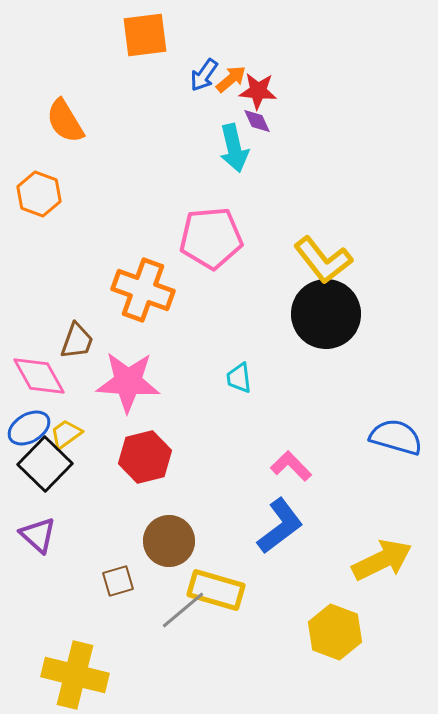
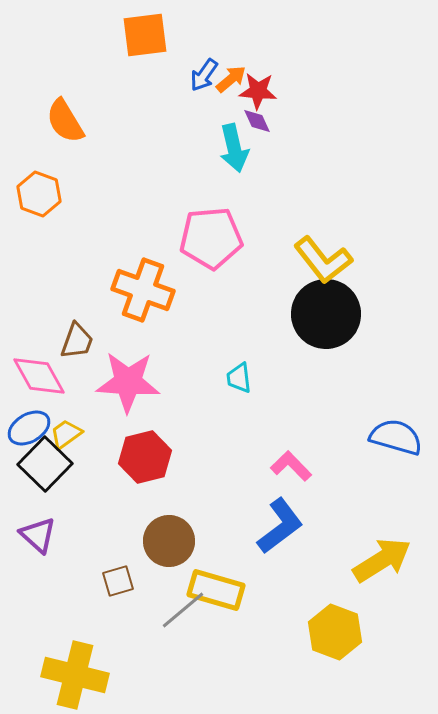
yellow arrow: rotated 6 degrees counterclockwise
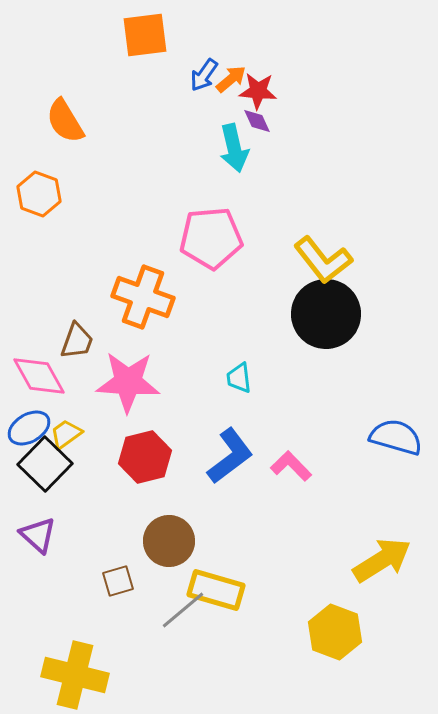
orange cross: moved 7 px down
blue L-shape: moved 50 px left, 70 px up
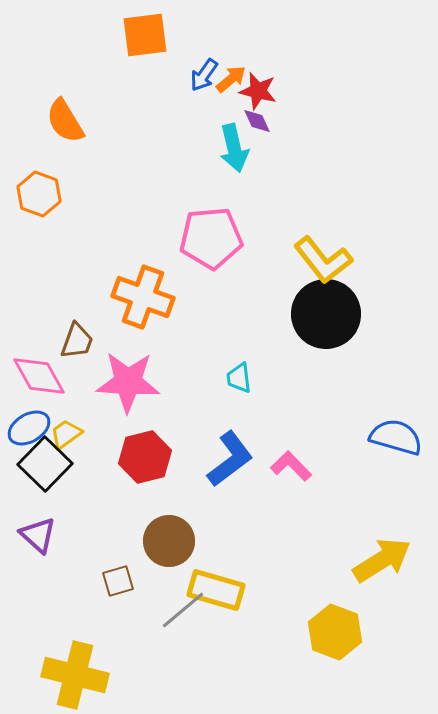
red star: rotated 9 degrees clockwise
blue L-shape: moved 3 px down
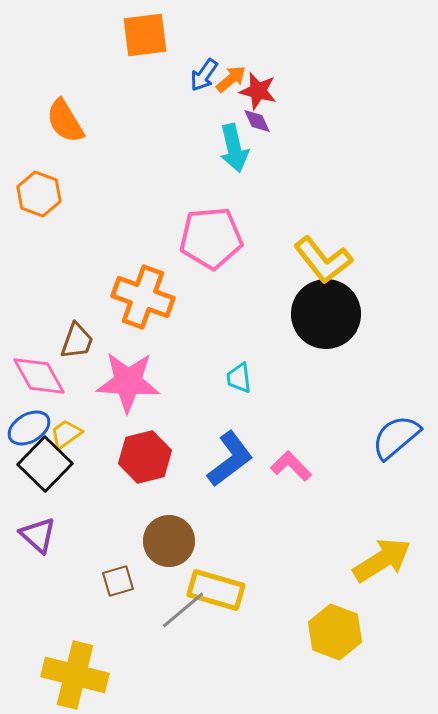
blue semicircle: rotated 56 degrees counterclockwise
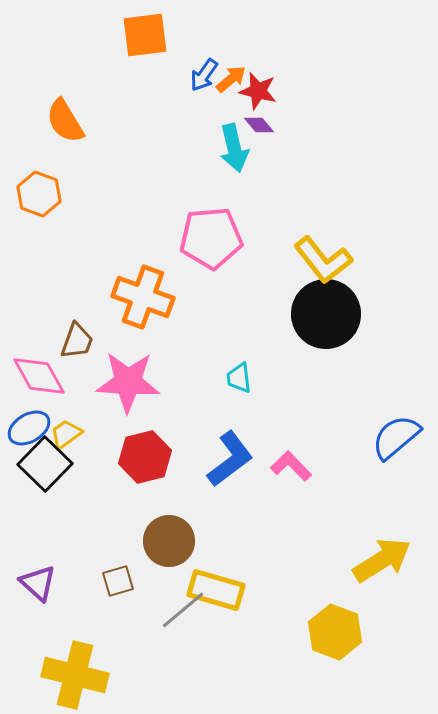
purple diamond: moved 2 px right, 4 px down; rotated 16 degrees counterclockwise
purple triangle: moved 48 px down
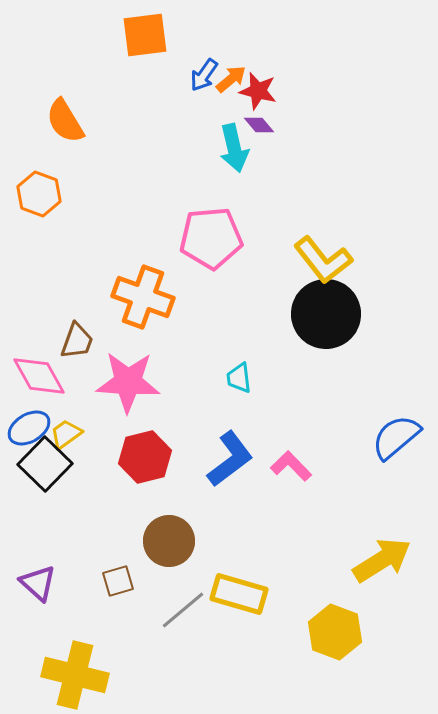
yellow rectangle: moved 23 px right, 4 px down
